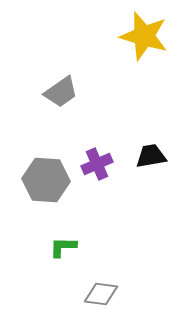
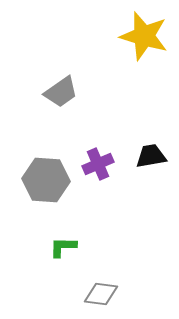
purple cross: moved 1 px right
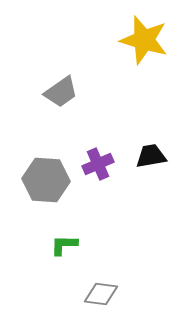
yellow star: moved 4 px down
green L-shape: moved 1 px right, 2 px up
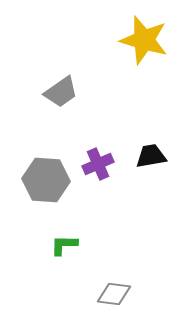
gray diamond: moved 13 px right
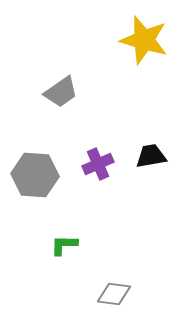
gray hexagon: moved 11 px left, 5 px up
